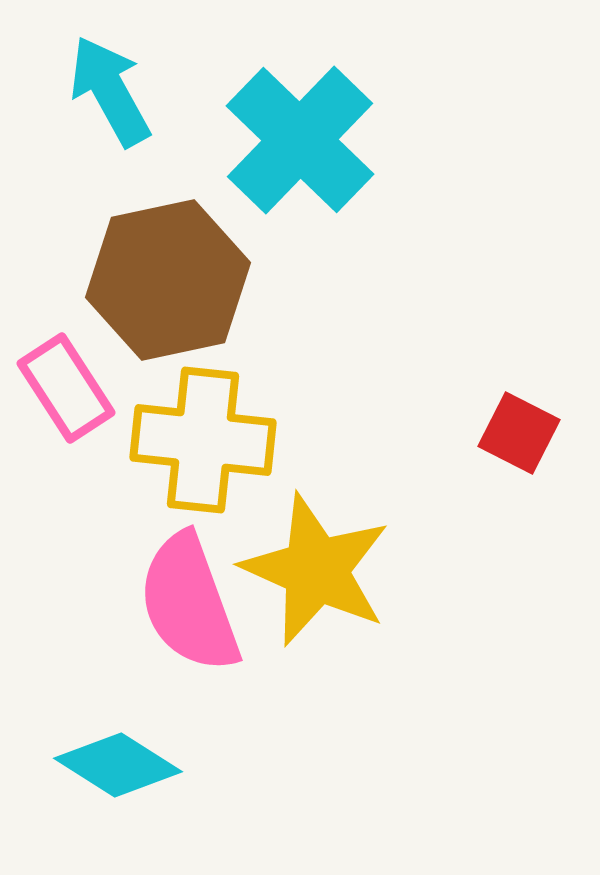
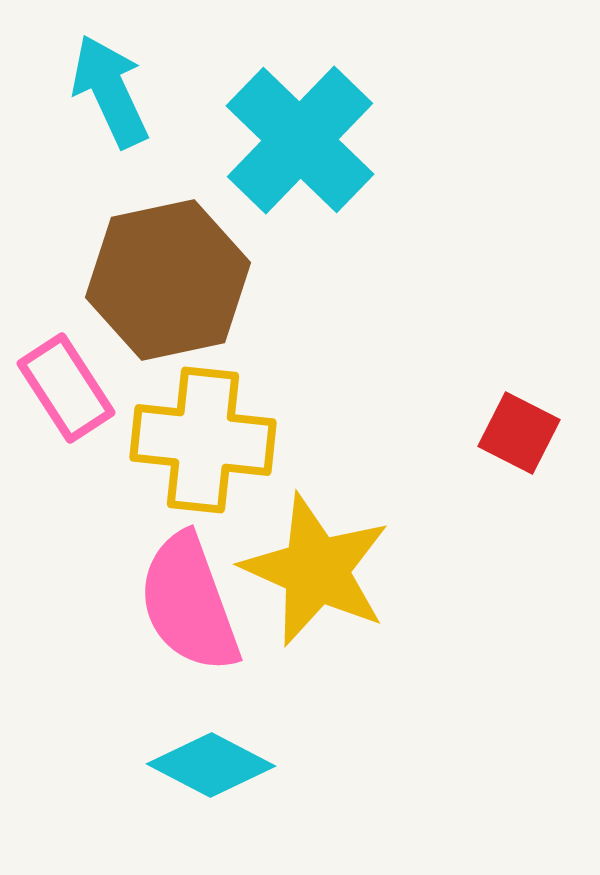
cyan arrow: rotated 4 degrees clockwise
cyan diamond: moved 93 px right; rotated 5 degrees counterclockwise
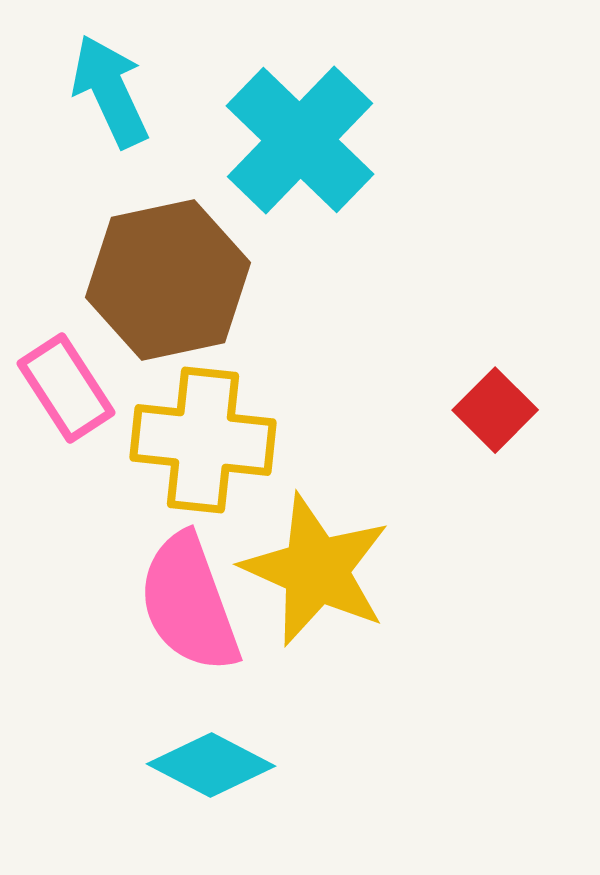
red square: moved 24 px left, 23 px up; rotated 18 degrees clockwise
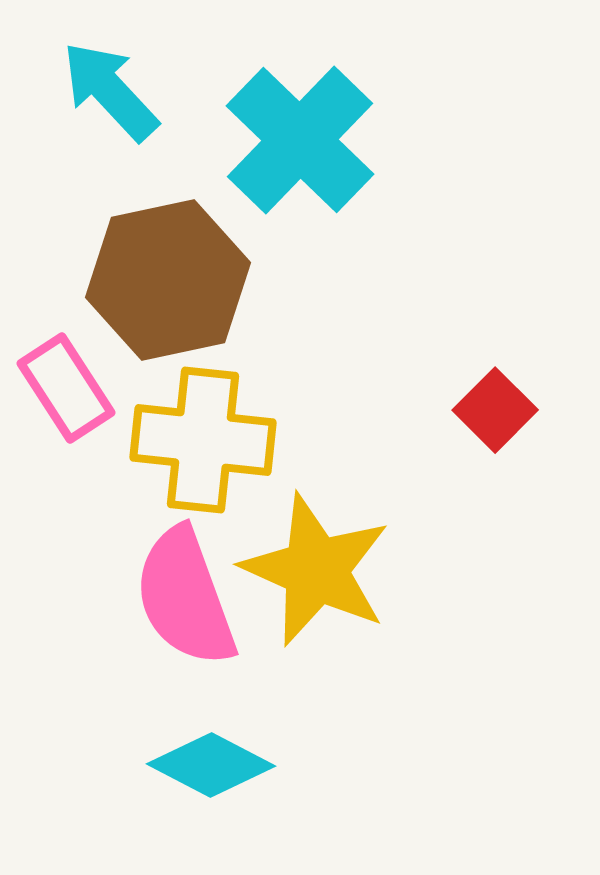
cyan arrow: rotated 18 degrees counterclockwise
pink semicircle: moved 4 px left, 6 px up
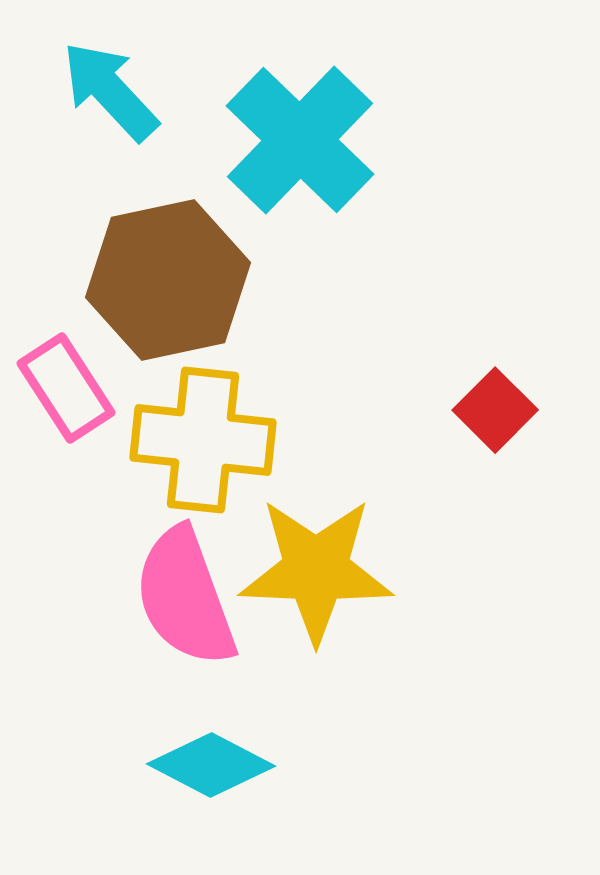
yellow star: rotated 22 degrees counterclockwise
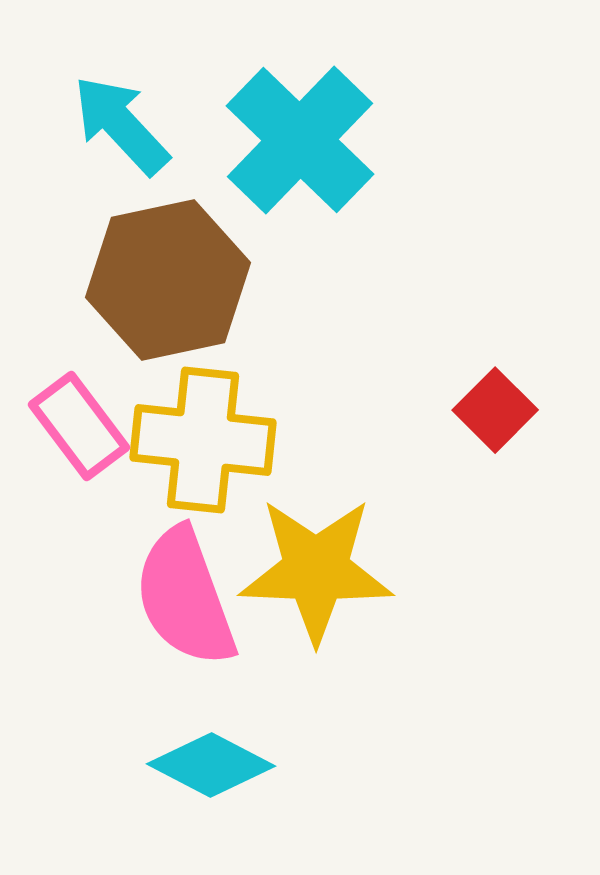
cyan arrow: moved 11 px right, 34 px down
pink rectangle: moved 13 px right, 38 px down; rotated 4 degrees counterclockwise
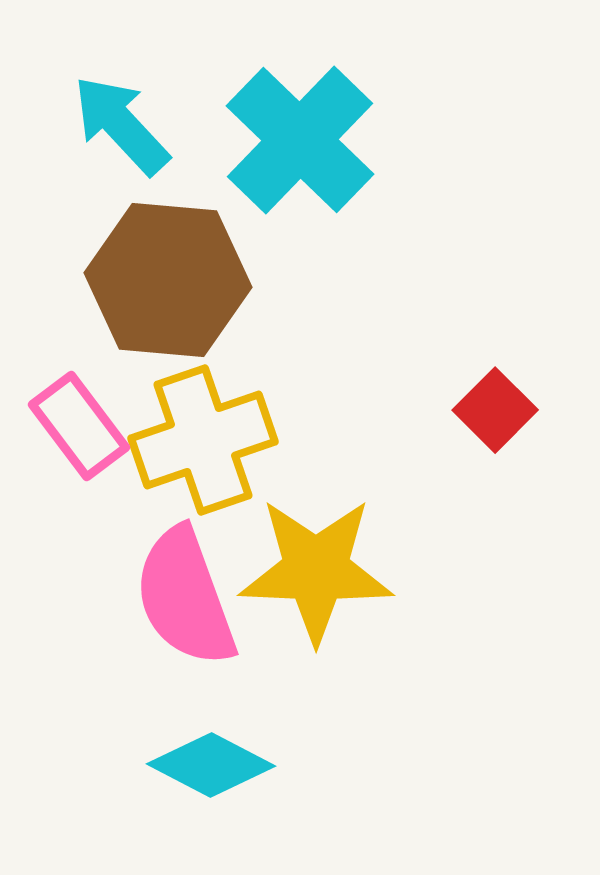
brown hexagon: rotated 17 degrees clockwise
yellow cross: rotated 25 degrees counterclockwise
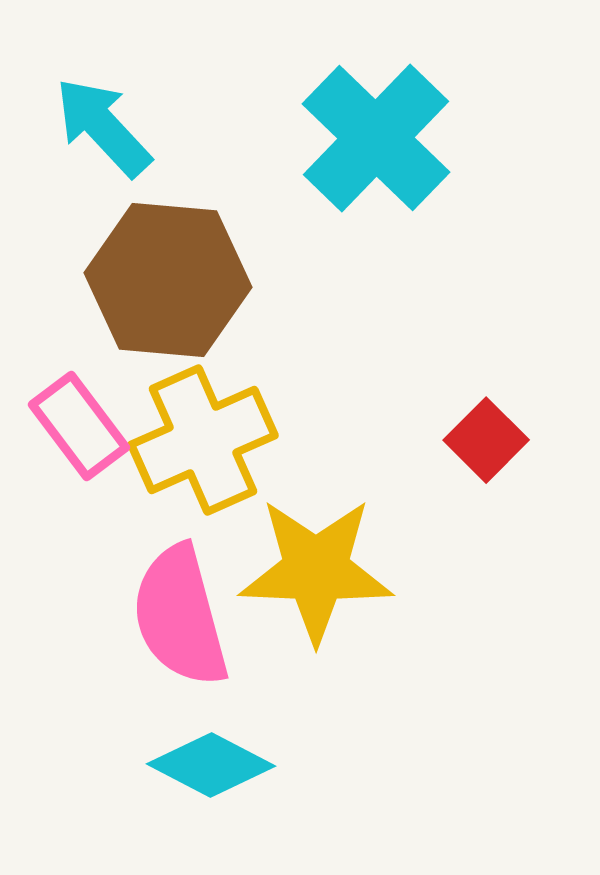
cyan arrow: moved 18 px left, 2 px down
cyan cross: moved 76 px right, 2 px up
red square: moved 9 px left, 30 px down
yellow cross: rotated 5 degrees counterclockwise
pink semicircle: moved 5 px left, 19 px down; rotated 5 degrees clockwise
